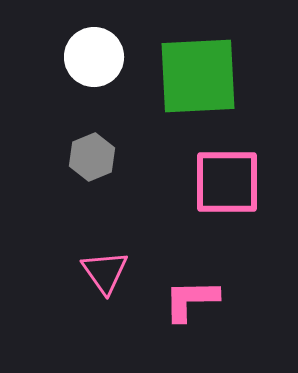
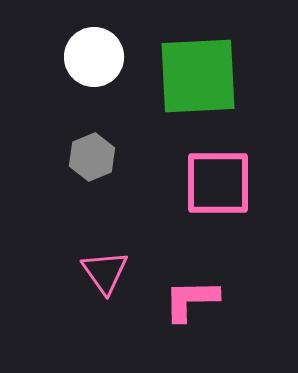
pink square: moved 9 px left, 1 px down
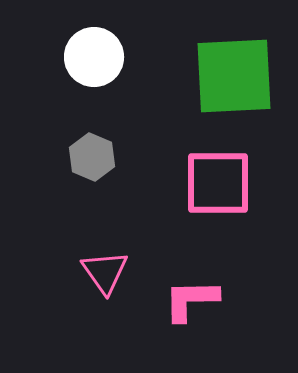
green square: moved 36 px right
gray hexagon: rotated 15 degrees counterclockwise
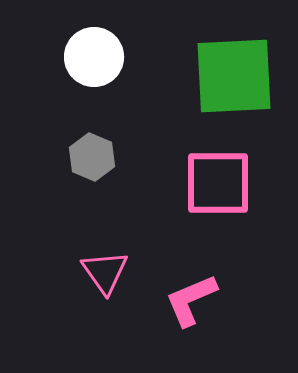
pink L-shape: rotated 22 degrees counterclockwise
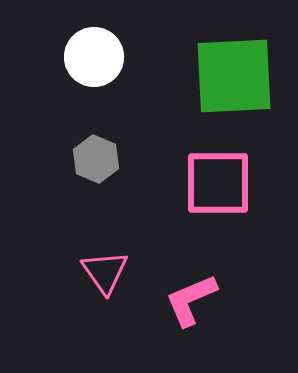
gray hexagon: moved 4 px right, 2 px down
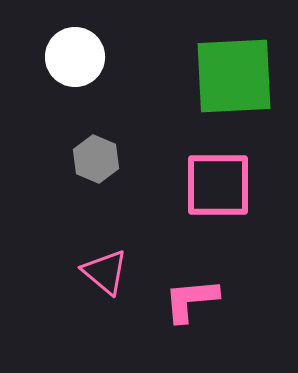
white circle: moved 19 px left
pink square: moved 2 px down
pink triangle: rotated 15 degrees counterclockwise
pink L-shape: rotated 18 degrees clockwise
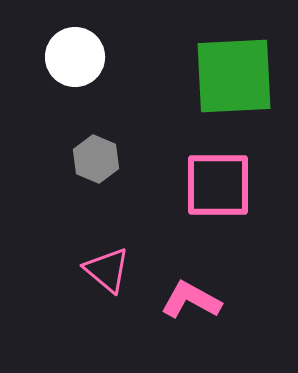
pink triangle: moved 2 px right, 2 px up
pink L-shape: rotated 34 degrees clockwise
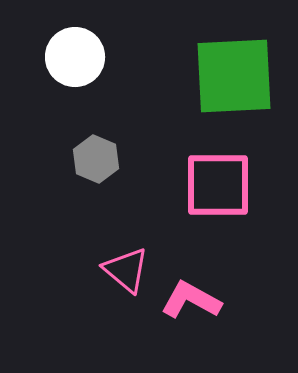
pink triangle: moved 19 px right
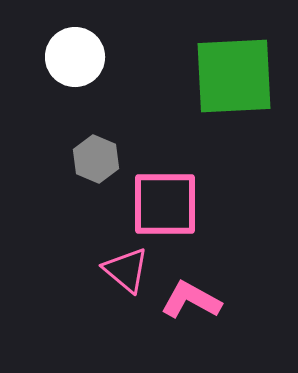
pink square: moved 53 px left, 19 px down
